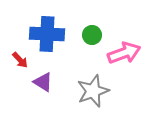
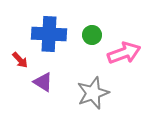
blue cross: moved 2 px right
gray star: moved 2 px down
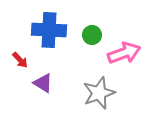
blue cross: moved 4 px up
purple triangle: moved 1 px down
gray star: moved 6 px right
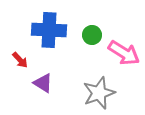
pink arrow: rotated 52 degrees clockwise
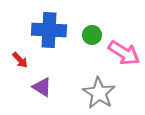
purple triangle: moved 1 px left, 4 px down
gray star: rotated 20 degrees counterclockwise
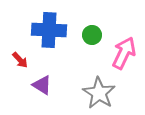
pink arrow: rotated 96 degrees counterclockwise
purple triangle: moved 2 px up
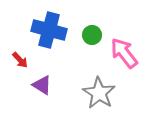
blue cross: rotated 12 degrees clockwise
pink arrow: rotated 64 degrees counterclockwise
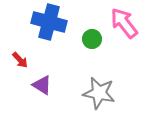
blue cross: moved 8 px up
green circle: moved 4 px down
pink arrow: moved 30 px up
gray star: rotated 20 degrees counterclockwise
